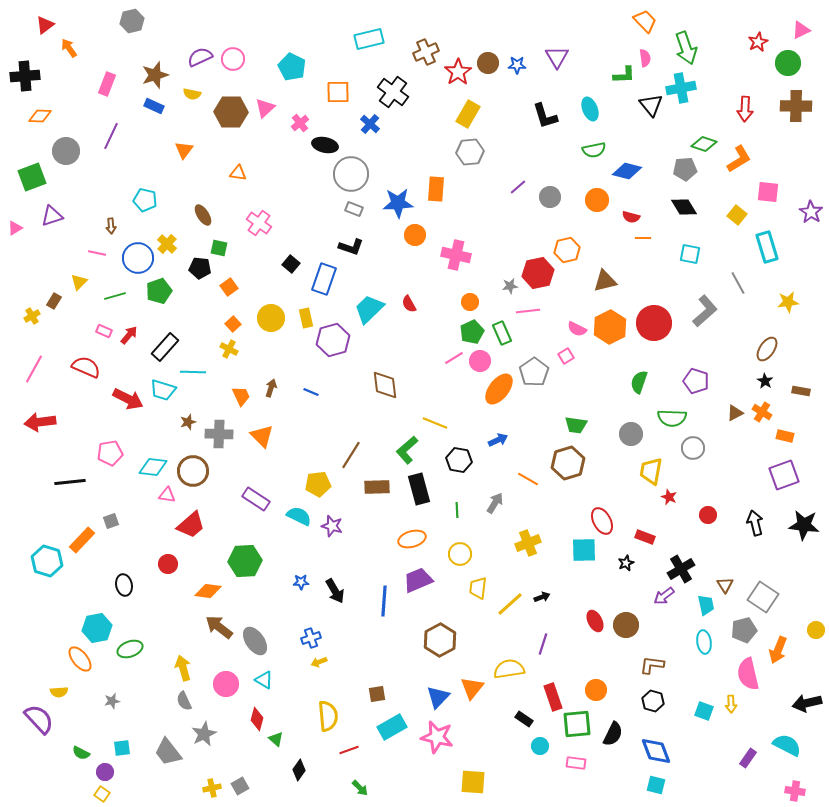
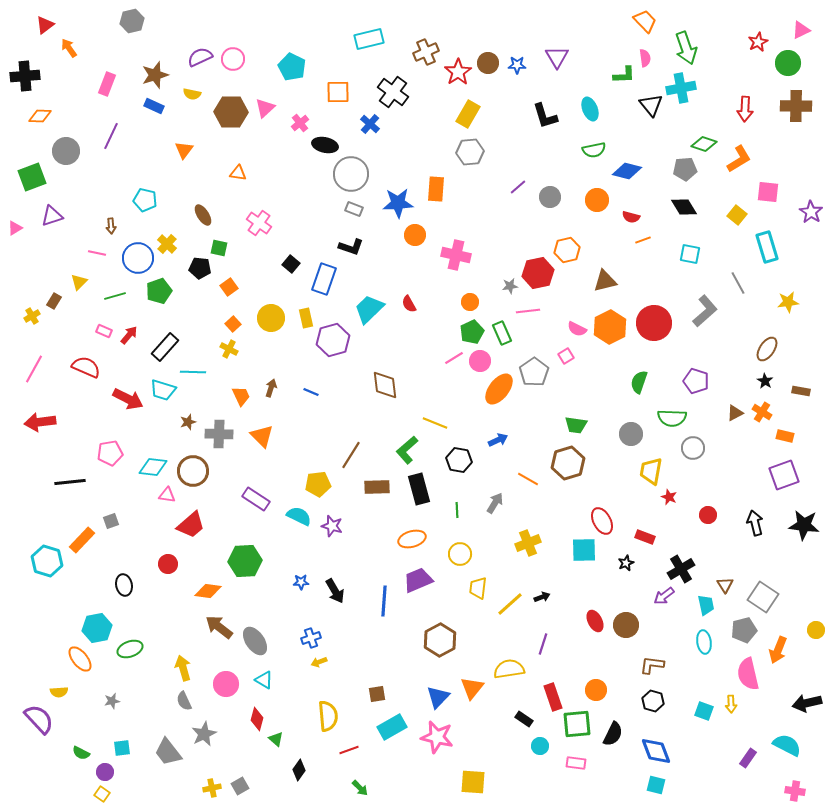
orange line at (643, 238): moved 2 px down; rotated 21 degrees counterclockwise
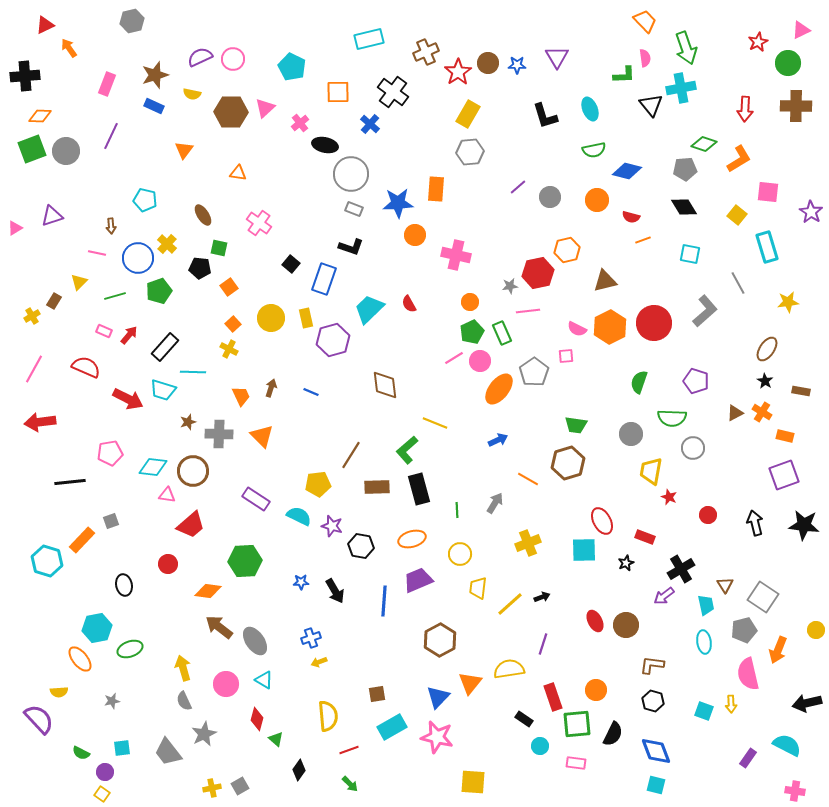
red triangle at (45, 25): rotated 12 degrees clockwise
green square at (32, 177): moved 28 px up
pink square at (566, 356): rotated 28 degrees clockwise
black hexagon at (459, 460): moved 98 px left, 86 px down
orange triangle at (472, 688): moved 2 px left, 5 px up
green arrow at (360, 788): moved 10 px left, 4 px up
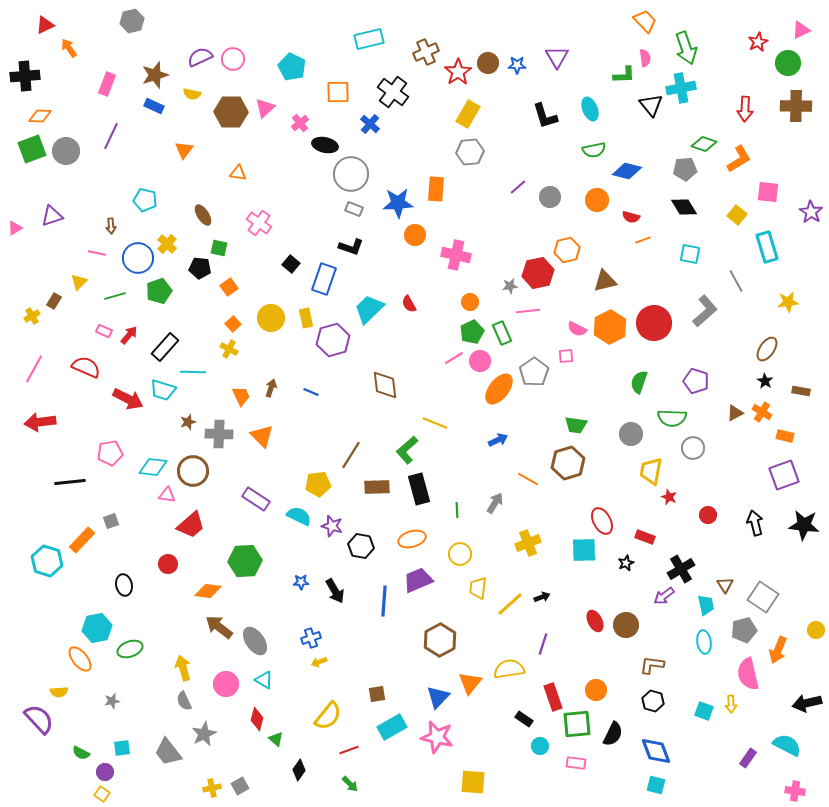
gray line at (738, 283): moved 2 px left, 2 px up
yellow semicircle at (328, 716): rotated 44 degrees clockwise
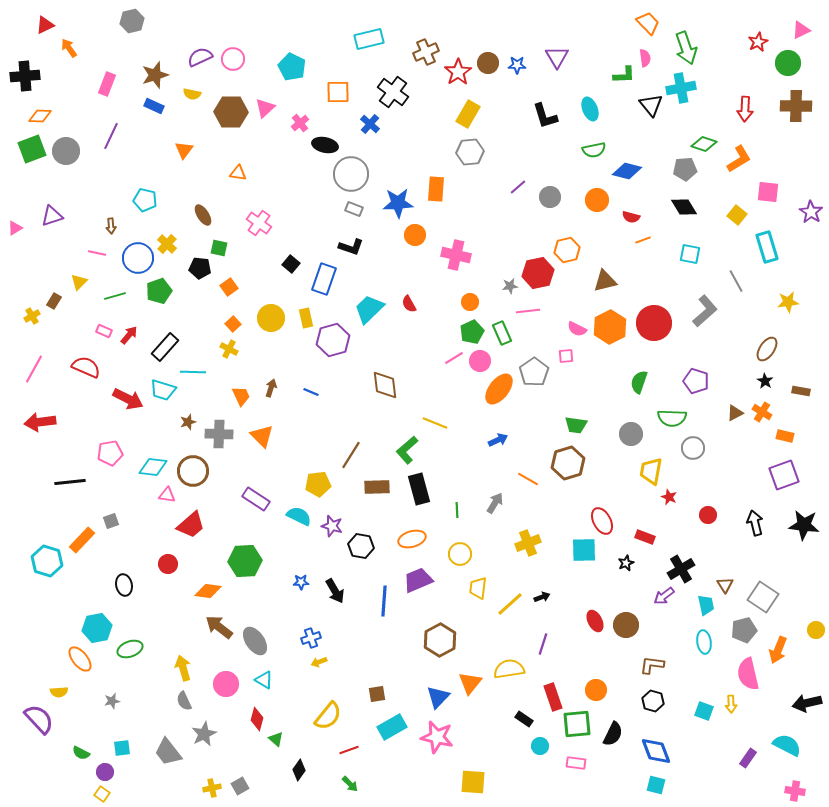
orange trapezoid at (645, 21): moved 3 px right, 2 px down
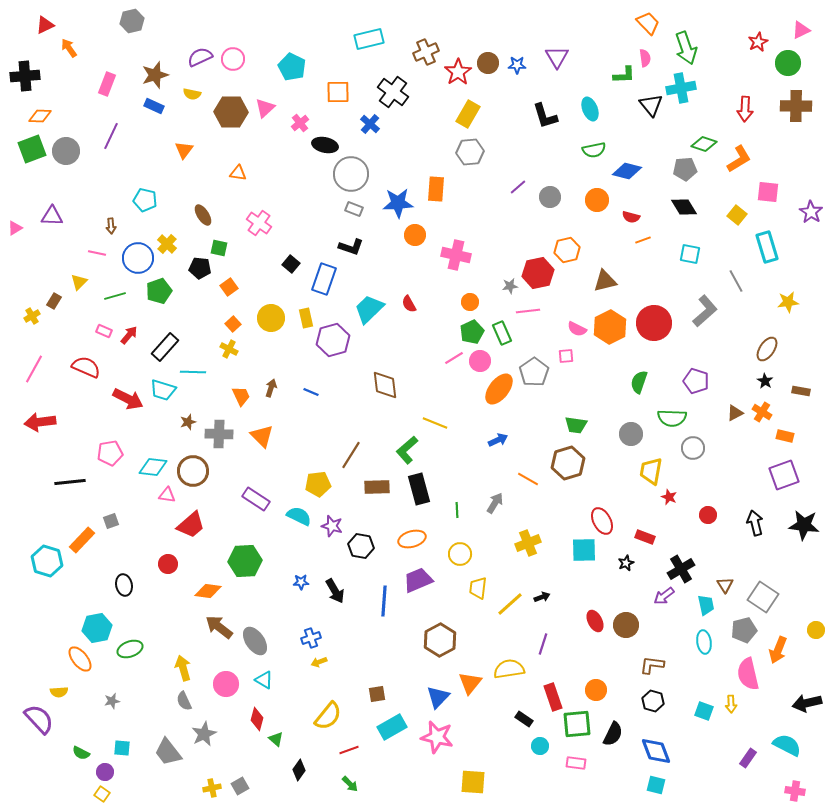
purple triangle at (52, 216): rotated 20 degrees clockwise
cyan square at (122, 748): rotated 12 degrees clockwise
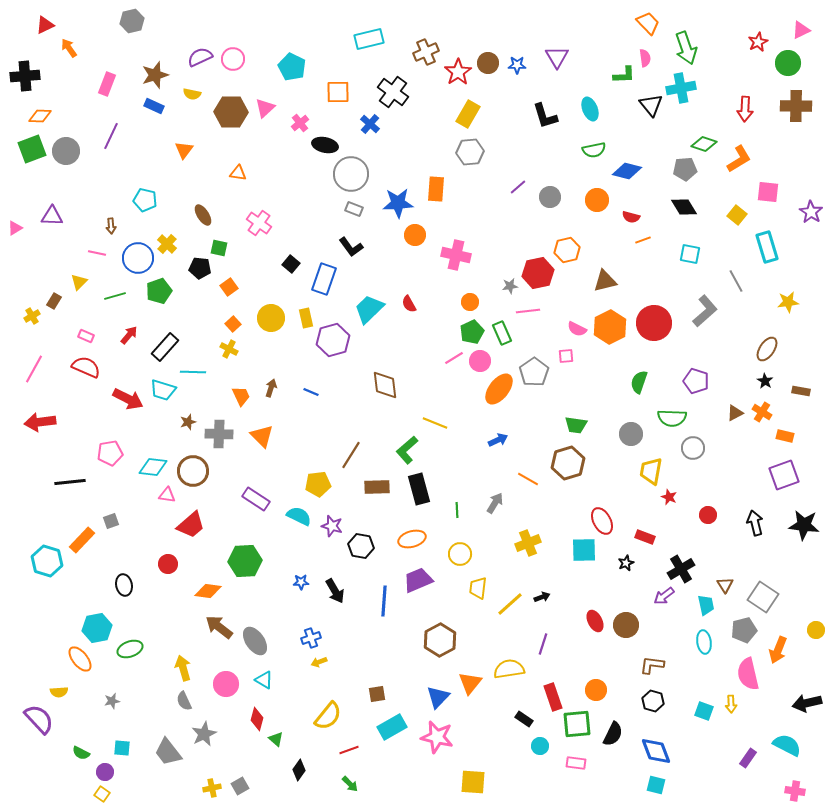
black L-shape at (351, 247): rotated 35 degrees clockwise
pink rectangle at (104, 331): moved 18 px left, 5 px down
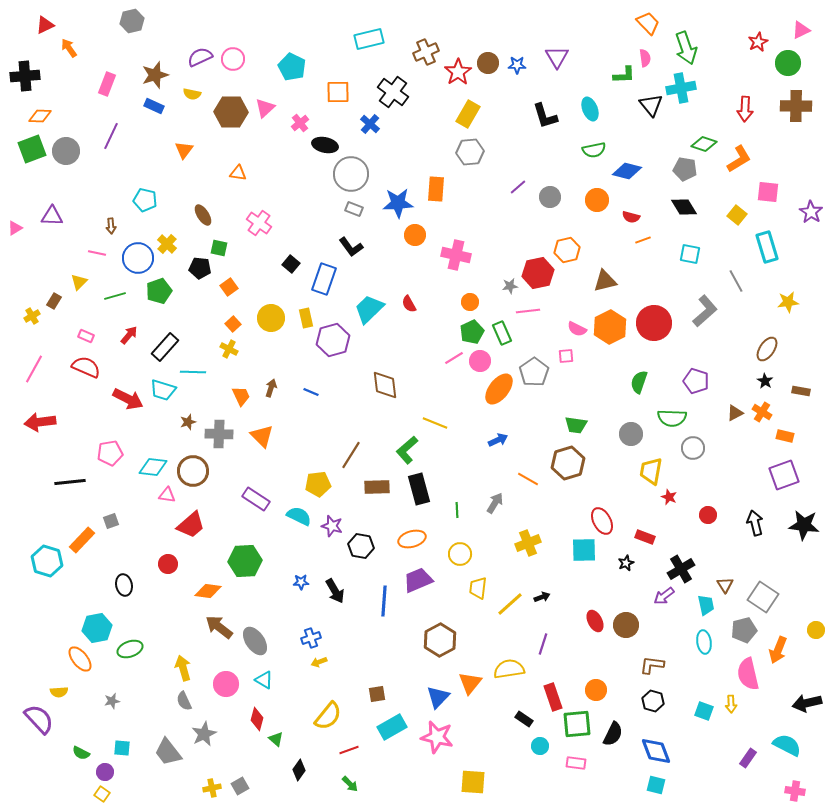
gray pentagon at (685, 169): rotated 15 degrees clockwise
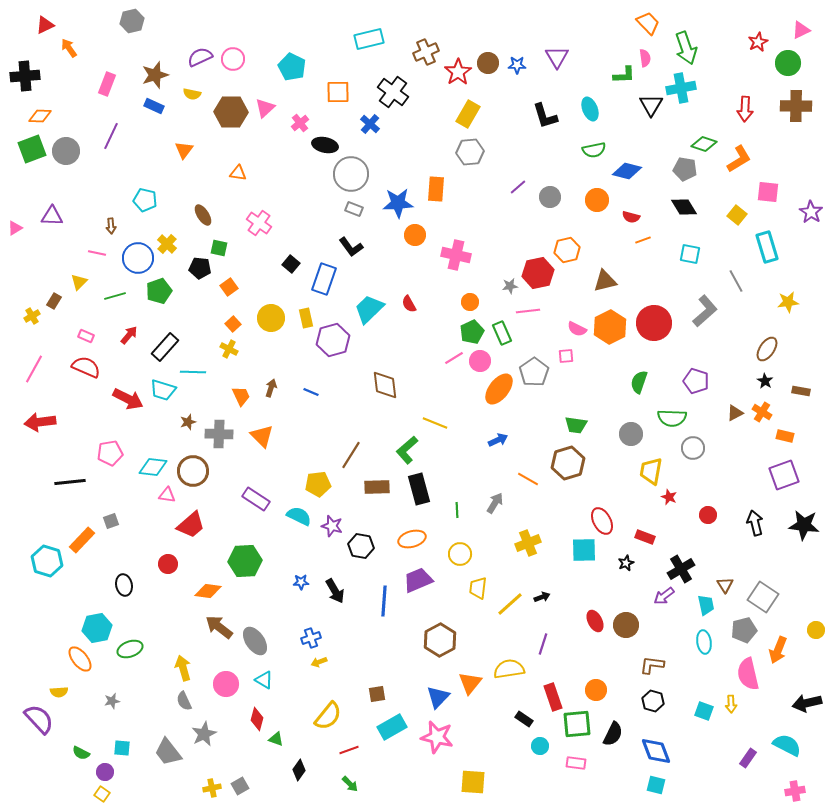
black triangle at (651, 105): rotated 10 degrees clockwise
green triangle at (276, 739): rotated 21 degrees counterclockwise
pink cross at (795, 791): rotated 18 degrees counterclockwise
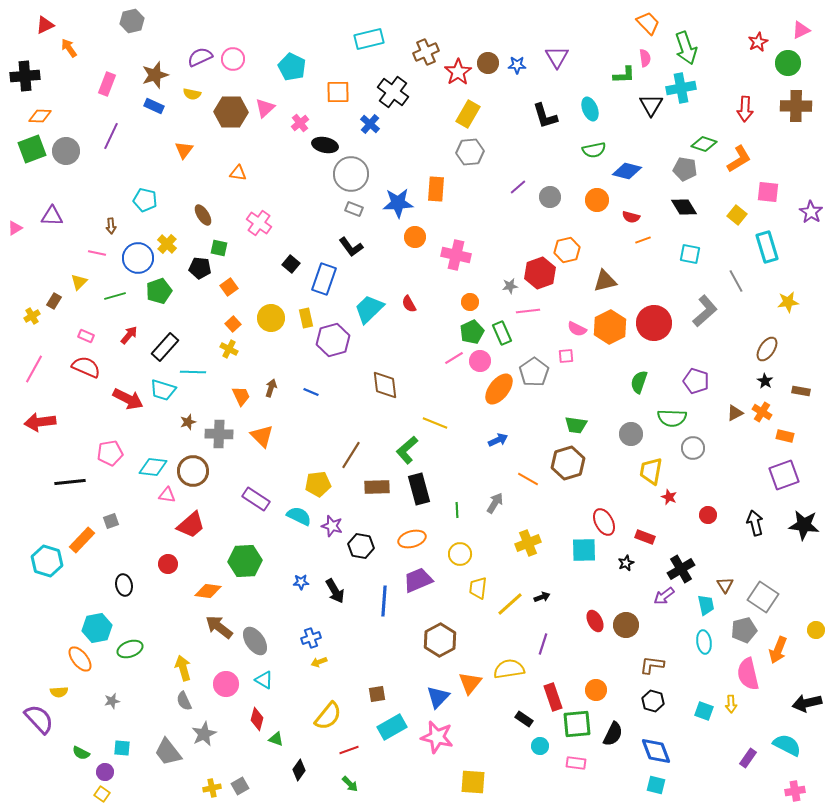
orange circle at (415, 235): moved 2 px down
red hexagon at (538, 273): moved 2 px right; rotated 8 degrees counterclockwise
red ellipse at (602, 521): moved 2 px right, 1 px down
